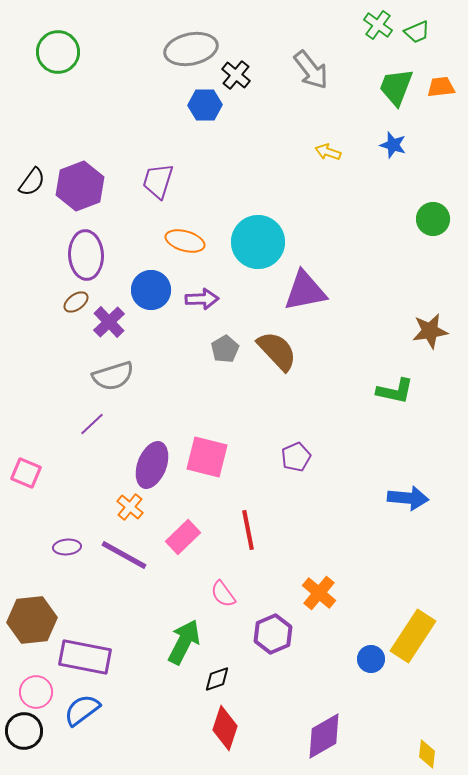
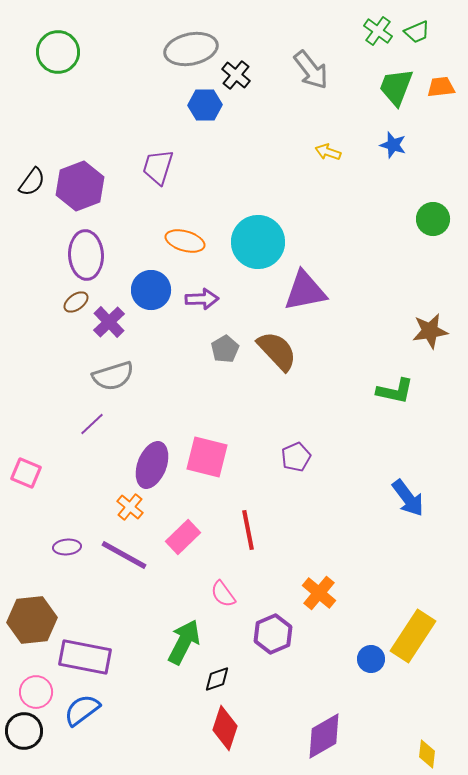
green cross at (378, 25): moved 6 px down
purple trapezoid at (158, 181): moved 14 px up
blue arrow at (408, 498): rotated 48 degrees clockwise
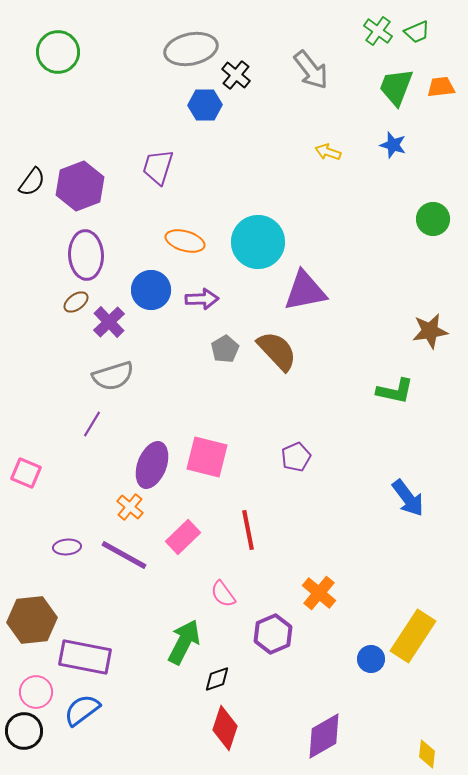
purple line at (92, 424): rotated 16 degrees counterclockwise
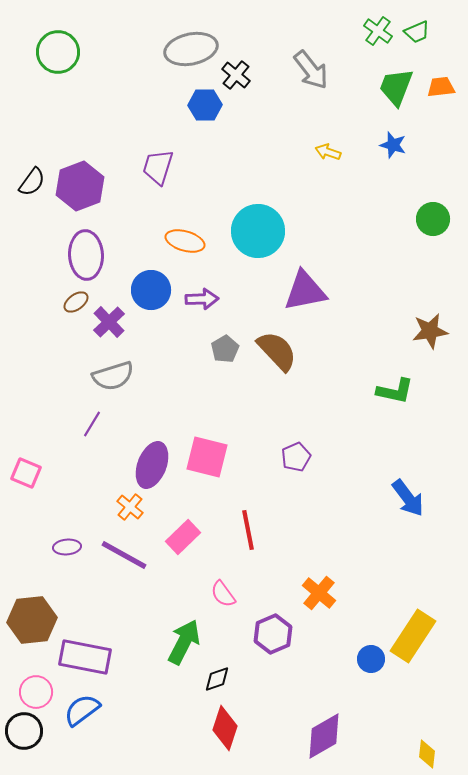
cyan circle at (258, 242): moved 11 px up
